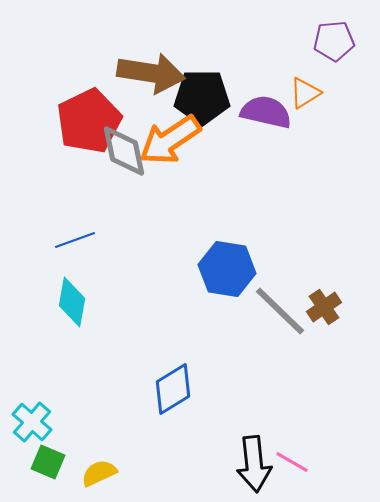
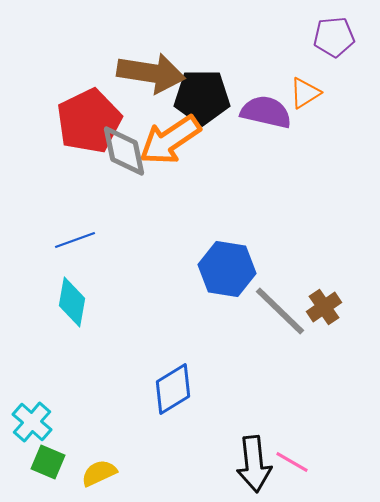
purple pentagon: moved 4 px up
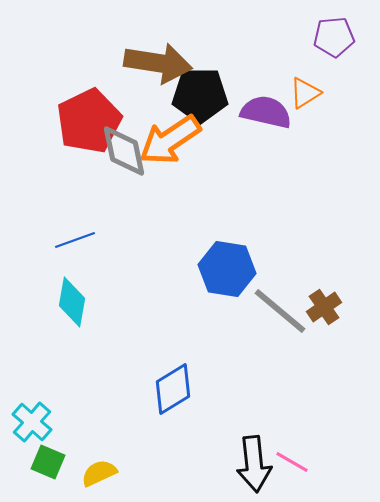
brown arrow: moved 7 px right, 10 px up
black pentagon: moved 2 px left, 2 px up
gray line: rotated 4 degrees counterclockwise
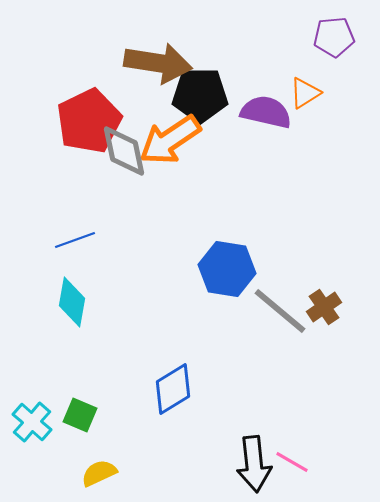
green square: moved 32 px right, 47 px up
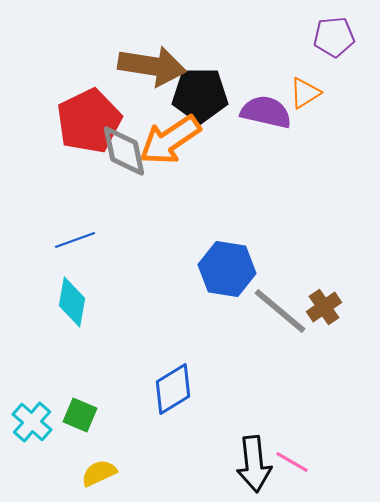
brown arrow: moved 6 px left, 3 px down
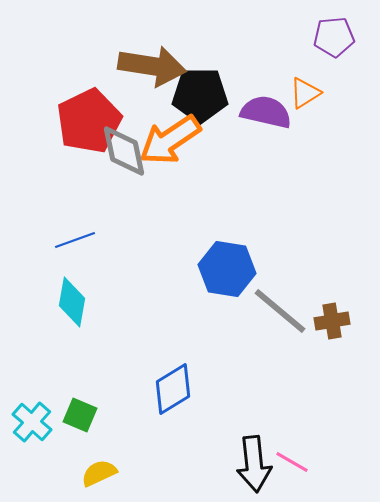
brown cross: moved 8 px right, 14 px down; rotated 24 degrees clockwise
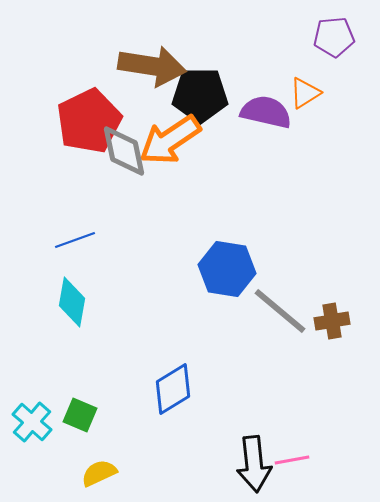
pink line: moved 2 px up; rotated 40 degrees counterclockwise
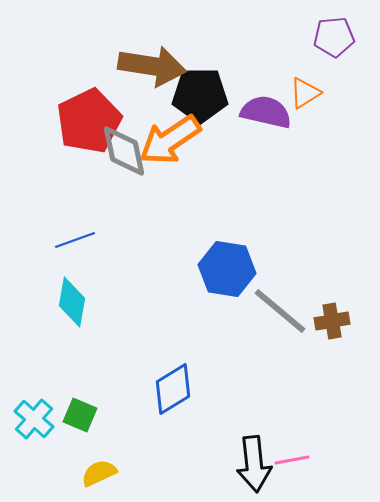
cyan cross: moved 2 px right, 3 px up
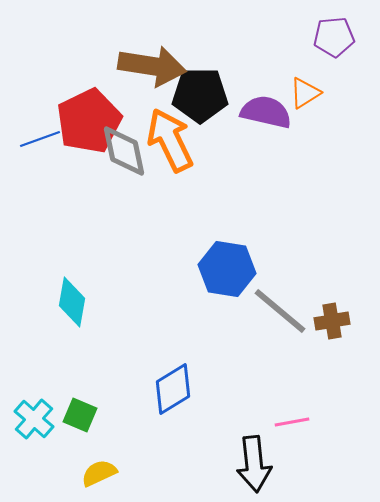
orange arrow: rotated 98 degrees clockwise
blue line: moved 35 px left, 101 px up
pink line: moved 38 px up
